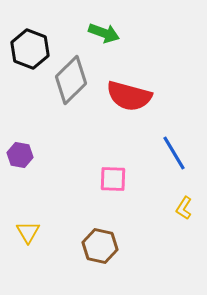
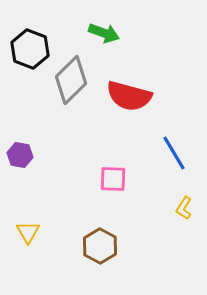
brown hexagon: rotated 16 degrees clockwise
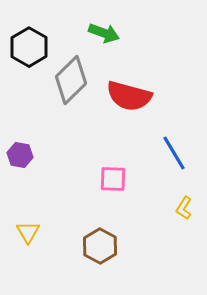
black hexagon: moved 1 px left, 2 px up; rotated 9 degrees clockwise
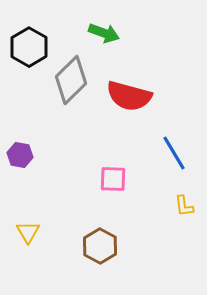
yellow L-shape: moved 2 px up; rotated 40 degrees counterclockwise
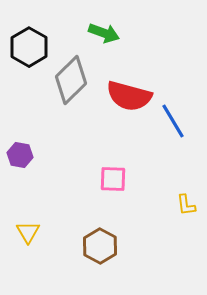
blue line: moved 1 px left, 32 px up
yellow L-shape: moved 2 px right, 1 px up
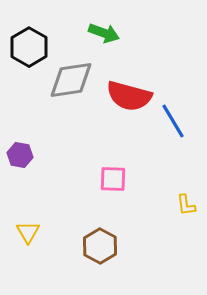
gray diamond: rotated 36 degrees clockwise
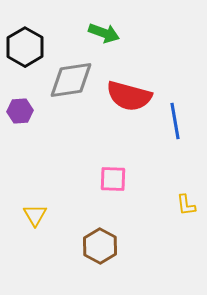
black hexagon: moved 4 px left
blue line: moved 2 px right; rotated 21 degrees clockwise
purple hexagon: moved 44 px up; rotated 15 degrees counterclockwise
yellow triangle: moved 7 px right, 17 px up
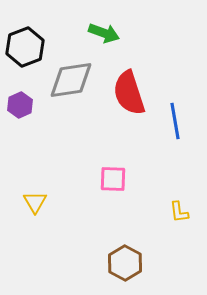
black hexagon: rotated 9 degrees clockwise
red semicircle: moved 3 px up; rotated 57 degrees clockwise
purple hexagon: moved 6 px up; rotated 20 degrees counterclockwise
yellow L-shape: moved 7 px left, 7 px down
yellow triangle: moved 13 px up
brown hexagon: moved 25 px right, 17 px down
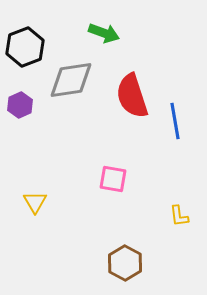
red semicircle: moved 3 px right, 3 px down
pink square: rotated 8 degrees clockwise
yellow L-shape: moved 4 px down
